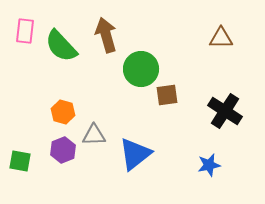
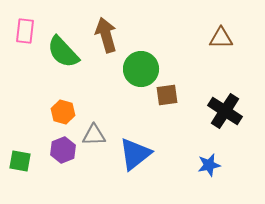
green semicircle: moved 2 px right, 6 px down
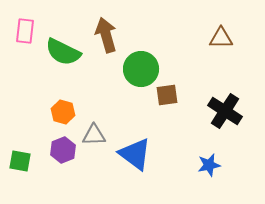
green semicircle: rotated 21 degrees counterclockwise
blue triangle: rotated 45 degrees counterclockwise
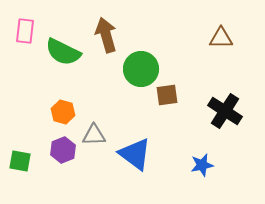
blue star: moved 7 px left
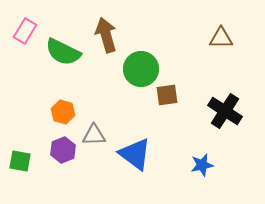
pink rectangle: rotated 25 degrees clockwise
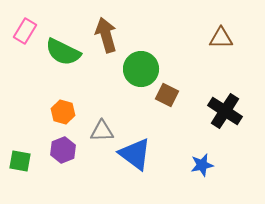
brown square: rotated 35 degrees clockwise
gray triangle: moved 8 px right, 4 px up
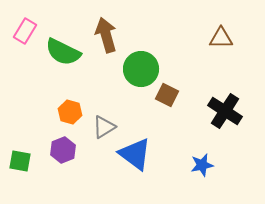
orange hexagon: moved 7 px right
gray triangle: moved 2 px right, 4 px up; rotated 30 degrees counterclockwise
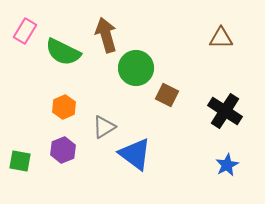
green circle: moved 5 px left, 1 px up
orange hexagon: moved 6 px left, 5 px up; rotated 20 degrees clockwise
blue star: moved 25 px right; rotated 15 degrees counterclockwise
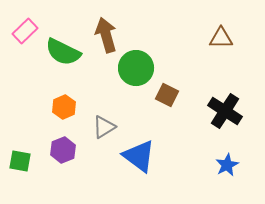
pink rectangle: rotated 15 degrees clockwise
blue triangle: moved 4 px right, 2 px down
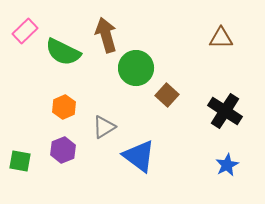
brown square: rotated 15 degrees clockwise
